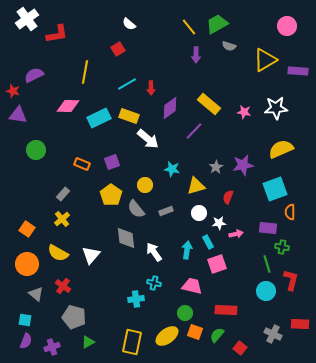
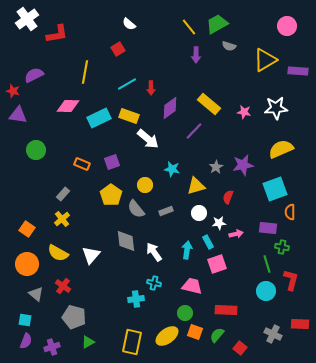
gray diamond at (126, 238): moved 3 px down
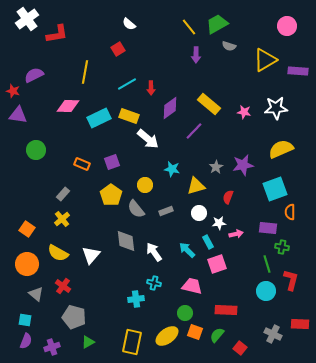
cyan arrow at (187, 250): rotated 54 degrees counterclockwise
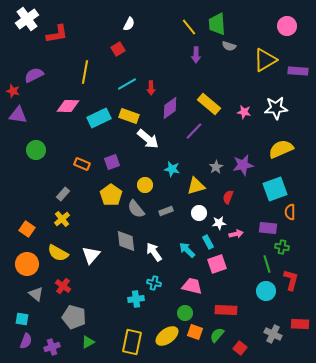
white semicircle at (129, 24): rotated 104 degrees counterclockwise
green trapezoid at (217, 24): rotated 65 degrees counterclockwise
cyan square at (25, 320): moved 3 px left, 1 px up
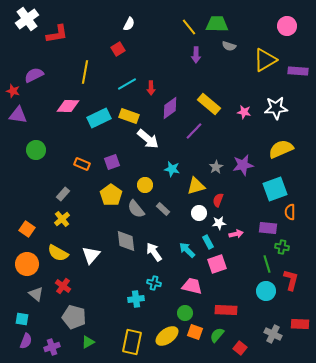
green trapezoid at (217, 24): rotated 95 degrees clockwise
red semicircle at (228, 197): moved 10 px left, 3 px down
gray rectangle at (166, 211): moved 3 px left, 2 px up; rotated 64 degrees clockwise
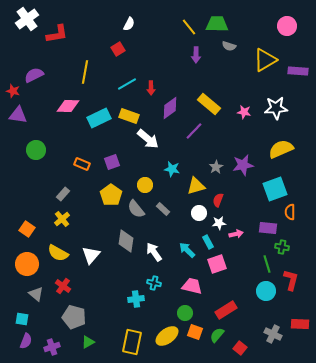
gray diamond at (126, 241): rotated 15 degrees clockwise
red rectangle at (226, 310): rotated 35 degrees counterclockwise
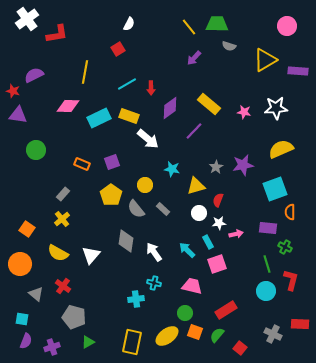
purple arrow at (196, 55): moved 2 px left, 3 px down; rotated 42 degrees clockwise
green cross at (282, 247): moved 3 px right; rotated 16 degrees clockwise
orange circle at (27, 264): moved 7 px left
